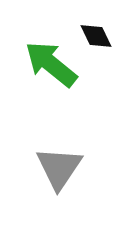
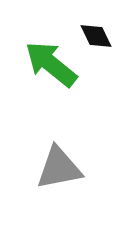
gray triangle: rotated 45 degrees clockwise
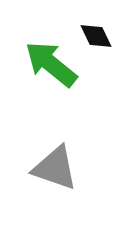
gray triangle: moved 4 px left; rotated 30 degrees clockwise
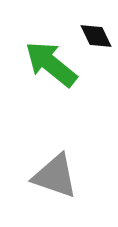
gray triangle: moved 8 px down
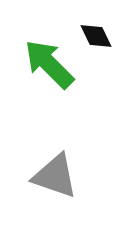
green arrow: moved 2 px left; rotated 6 degrees clockwise
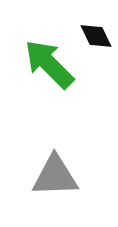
gray triangle: rotated 21 degrees counterclockwise
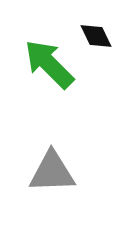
gray triangle: moved 3 px left, 4 px up
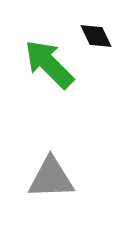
gray triangle: moved 1 px left, 6 px down
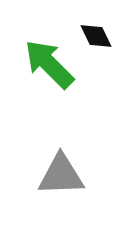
gray triangle: moved 10 px right, 3 px up
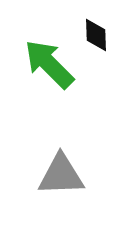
black diamond: moved 1 px up; rotated 24 degrees clockwise
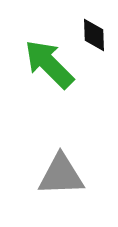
black diamond: moved 2 px left
